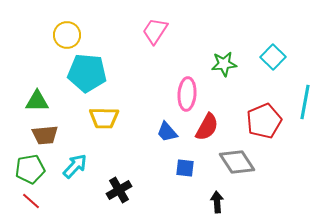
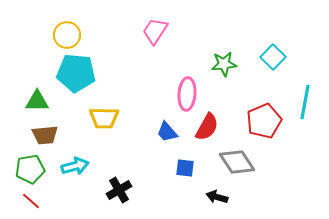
cyan pentagon: moved 11 px left
cyan arrow: rotated 32 degrees clockwise
black arrow: moved 5 px up; rotated 70 degrees counterclockwise
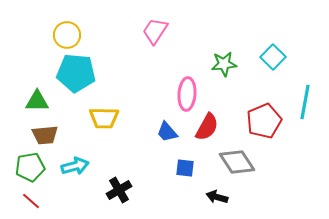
green pentagon: moved 2 px up
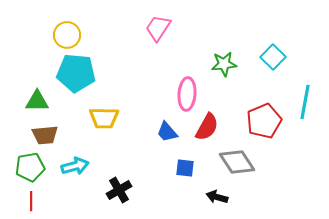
pink trapezoid: moved 3 px right, 3 px up
red line: rotated 48 degrees clockwise
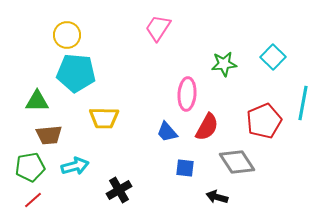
cyan line: moved 2 px left, 1 px down
brown trapezoid: moved 4 px right
red line: moved 2 px right, 1 px up; rotated 48 degrees clockwise
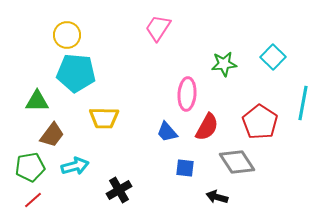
red pentagon: moved 4 px left, 1 px down; rotated 16 degrees counterclockwise
brown trapezoid: moved 3 px right; rotated 48 degrees counterclockwise
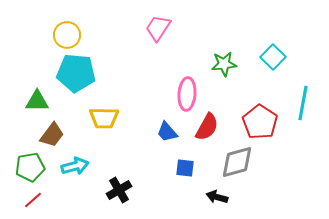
gray diamond: rotated 72 degrees counterclockwise
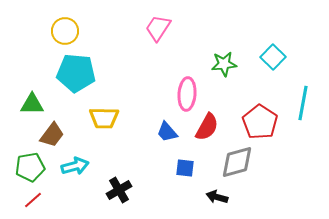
yellow circle: moved 2 px left, 4 px up
green triangle: moved 5 px left, 3 px down
